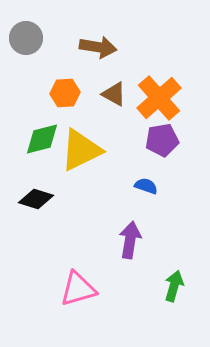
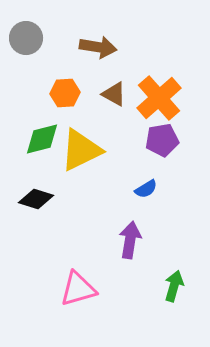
blue semicircle: moved 3 px down; rotated 130 degrees clockwise
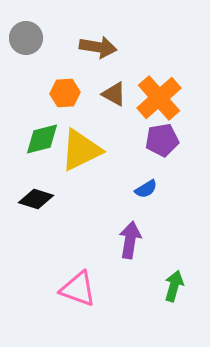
pink triangle: rotated 36 degrees clockwise
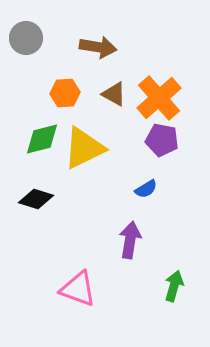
purple pentagon: rotated 20 degrees clockwise
yellow triangle: moved 3 px right, 2 px up
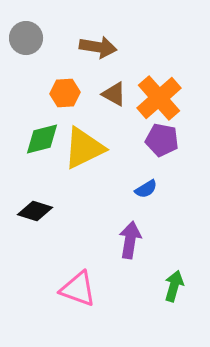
black diamond: moved 1 px left, 12 px down
